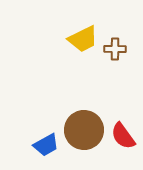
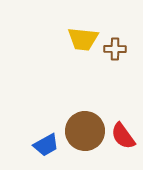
yellow trapezoid: rotated 32 degrees clockwise
brown circle: moved 1 px right, 1 px down
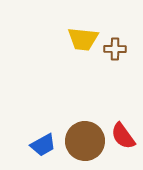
brown circle: moved 10 px down
blue trapezoid: moved 3 px left
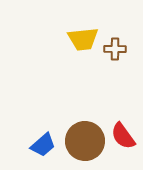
yellow trapezoid: rotated 12 degrees counterclockwise
blue trapezoid: rotated 12 degrees counterclockwise
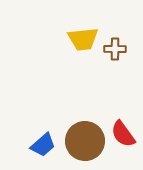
red semicircle: moved 2 px up
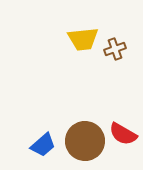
brown cross: rotated 20 degrees counterclockwise
red semicircle: rotated 24 degrees counterclockwise
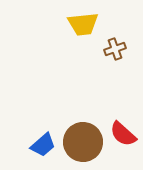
yellow trapezoid: moved 15 px up
red semicircle: rotated 12 degrees clockwise
brown circle: moved 2 px left, 1 px down
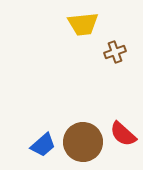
brown cross: moved 3 px down
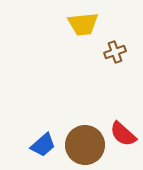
brown circle: moved 2 px right, 3 px down
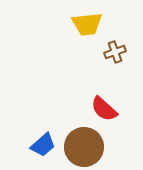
yellow trapezoid: moved 4 px right
red semicircle: moved 19 px left, 25 px up
brown circle: moved 1 px left, 2 px down
